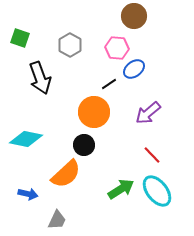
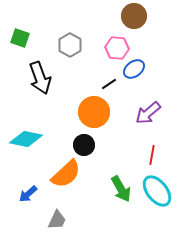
red line: rotated 54 degrees clockwise
green arrow: rotated 92 degrees clockwise
blue arrow: rotated 126 degrees clockwise
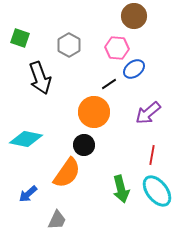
gray hexagon: moved 1 px left
orange semicircle: moved 1 px right, 1 px up; rotated 12 degrees counterclockwise
green arrow: rotated 16 degrees clockwise
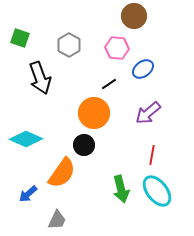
blue ellipse: moved 9 px right
orange circle: moved 1 px down
cyan diamond: rotated 12 degrees clockwise
orange semicircle: moved 5 px left
